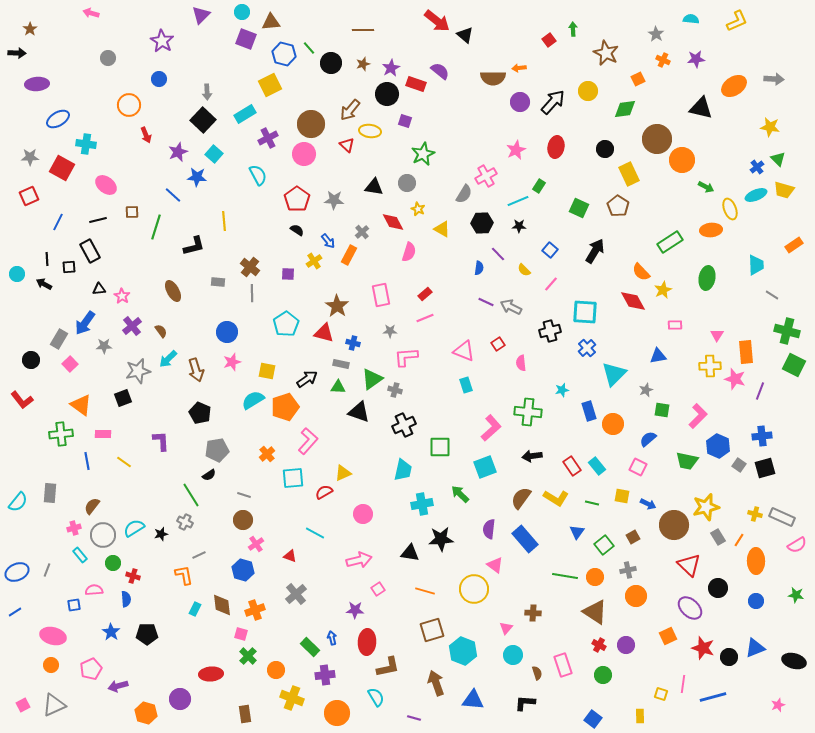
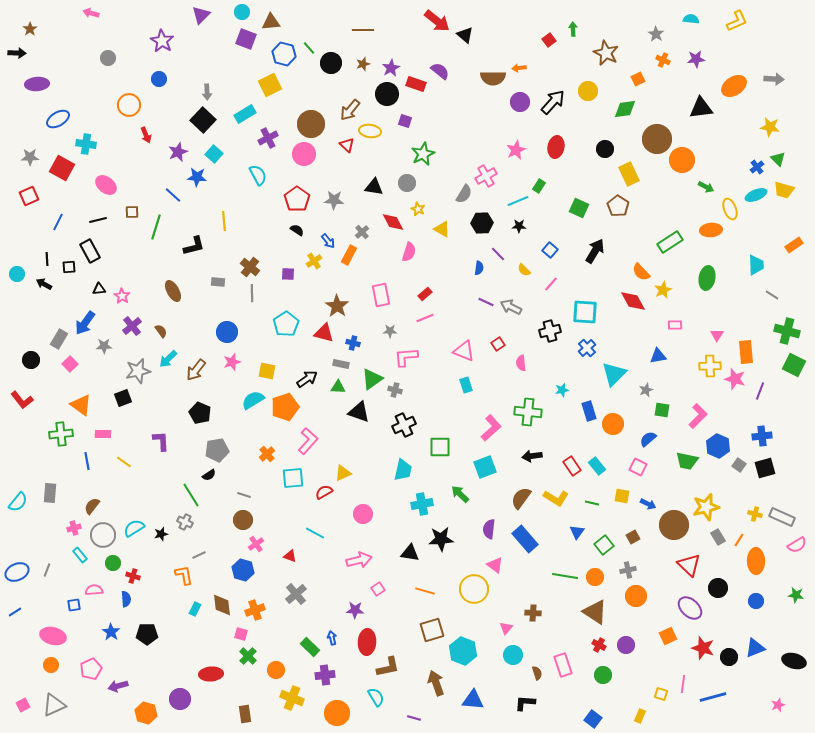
black triangle at (701, 108): rotated 20 degrees counterclockwise
brown arrow at (196, 370): rotated 55 degrees clockwise
yellow rectangle at (640, 716): rotated 24 degrees clockwise
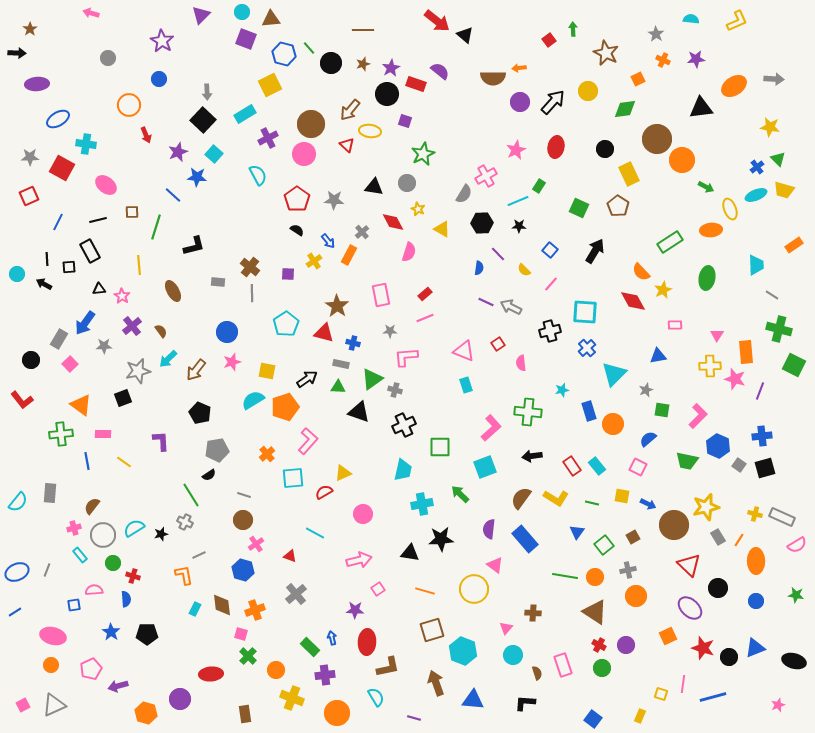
brown triangle at (271, 22): moved 3 px up
yellow line at (224, 221): moved 85 px left, 44 px down
green cross at (787, 331): moved 8 px left, 2 px up
green circle at (603, 675): moved 1 px left, 7 px up
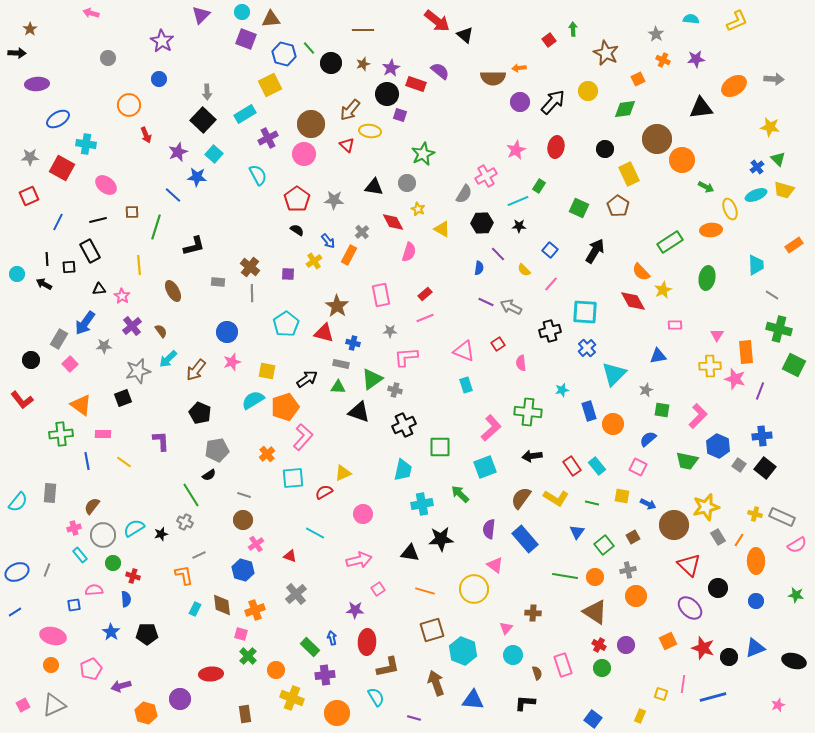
purple square at (405, 121): moved 5 px left, 6 px up
pink L-shape at (308, 441): moved 5 px left, 4 px up
black square at (765, 468): rotated 35 degrees counterclockwise
orange square at (668, 636): moved 5 px down
purple arrow at (118, 686): moved 3 px right
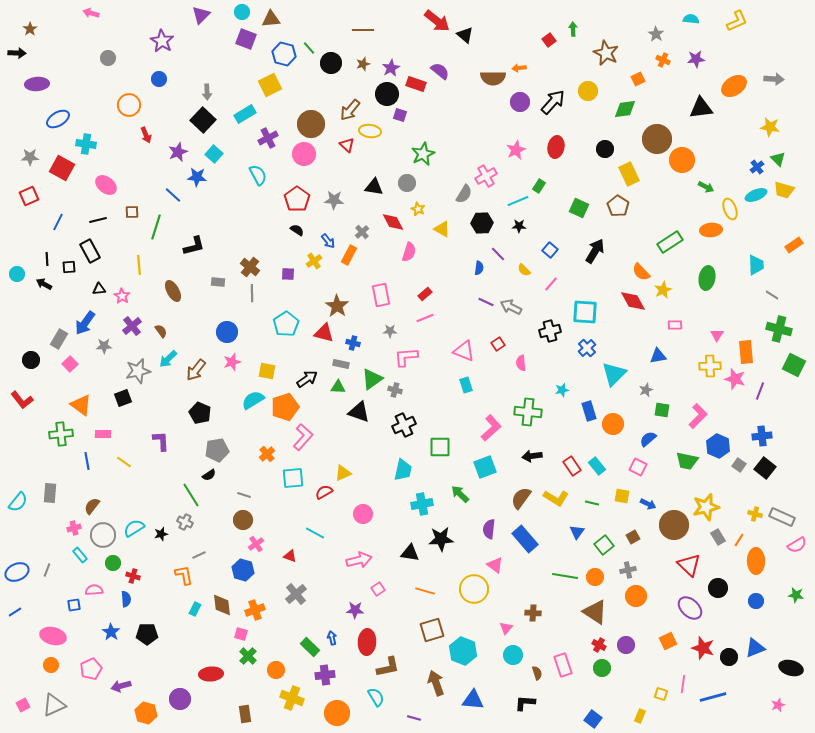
black ellipse at (794, 661): moved 3 px left, 7 px down
